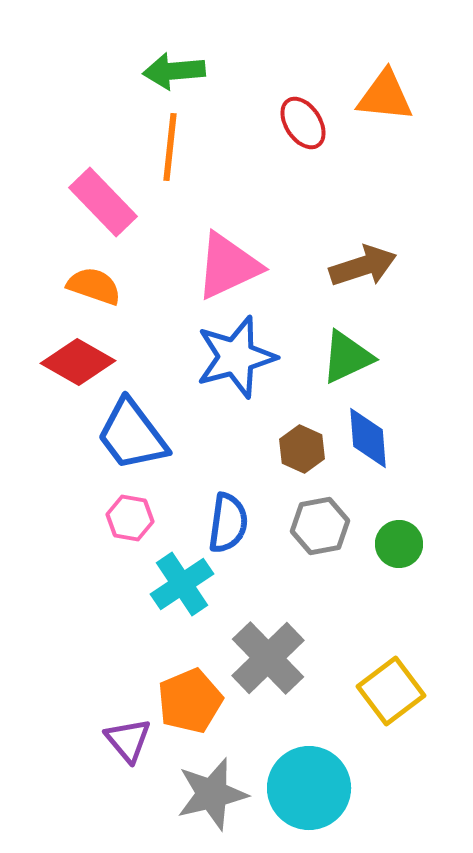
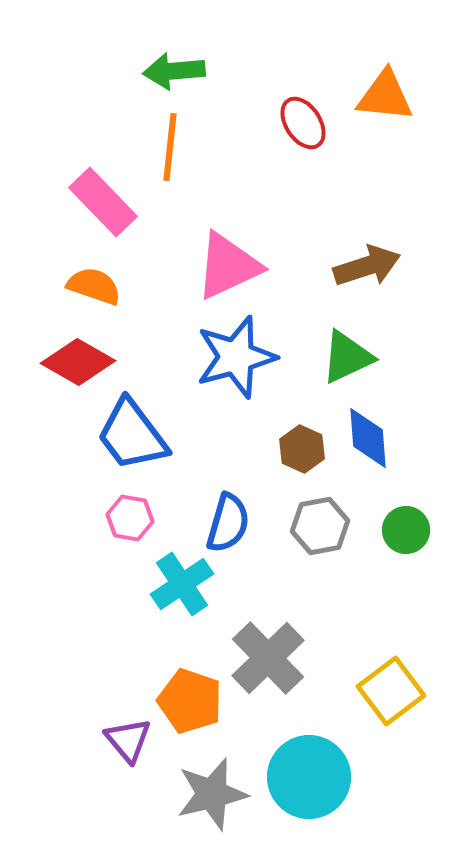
brown arrow: moved 4 px right
blue semicircle: rotated 8 degrees clockwise
green circle: moved 7 px right, 14 px up
orange pentagon: rotated 30 degrees counterclockwise
cyan circle: moved 11 px up
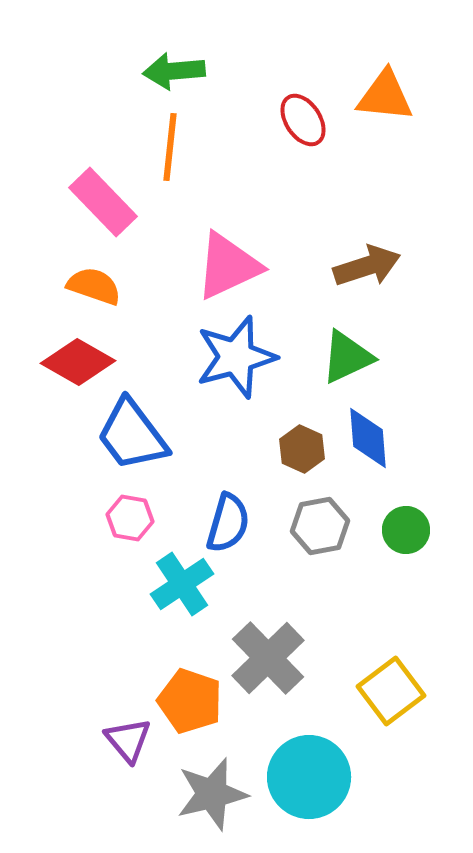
red ellipse: moved 3 px up
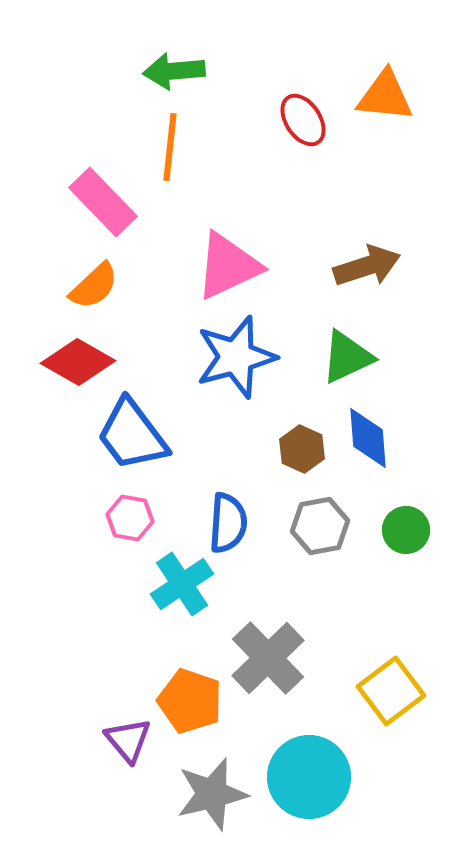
orange semicircle: rotated 118 degrees clockwise
blue semicircle: rotated 12 degrees counterclockwise
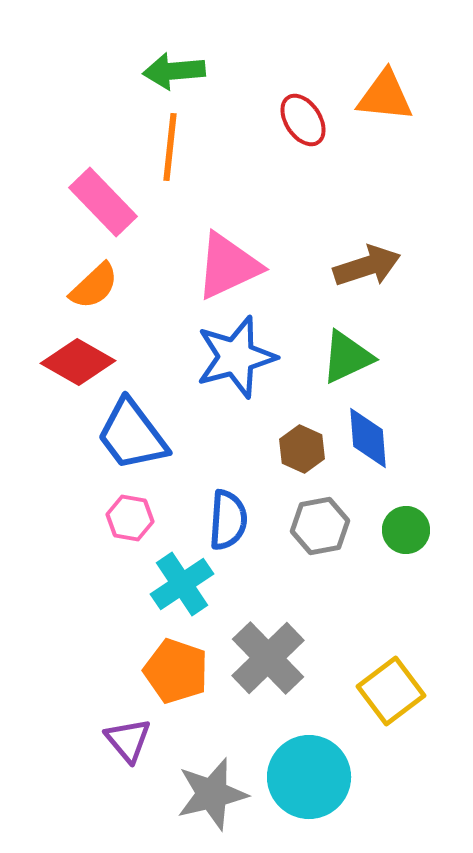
blue semicircle: moved 3 px up
orange pentagon: moved 14 px left, 30 px up
